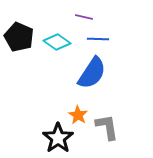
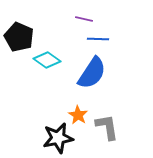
purple line: moved 2 px down
cyan diamond: moved 10 px left, 18 px down
black star: rotated 24 degrees clockwise
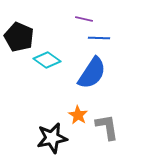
blue line: moved 1 px right, 1 px up
black star: moved 6 px left
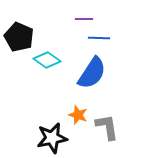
purple line: rotated 12 degrees counterclockwise
orange star: rotated 12 degrees counterclockwise
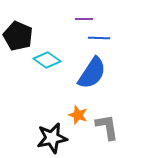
black pentagon: moved 1 px left, 1 px up
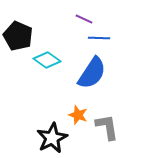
purple line: rotated 24 degrees clockwise
black star: rotated 16 degrees counterclockwise
